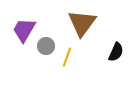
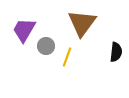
black semicircle: rotated 18 degrees counterclockwise
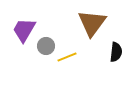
brown triangle: moved 10 px right
yellow line: rotated 48 degrees clockwise
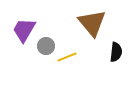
brown triangle: rotated 16 degrees counterclockwise
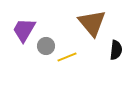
black semicircle: moved 2 px up
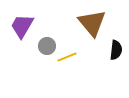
purple trapezoid: moved 2 px left, 4 px up
gray circle: moved 1 px right
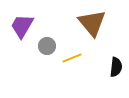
black semicircle: moved 17 px down
yellow line: moved 5 px right, 1 px down
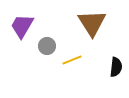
brown triangle: rotated 8 degrees clockwise
yellow line: moved 2 px down
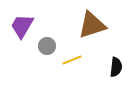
brown triangle: moved 2 px down; rotated 44 degrees clockwise
